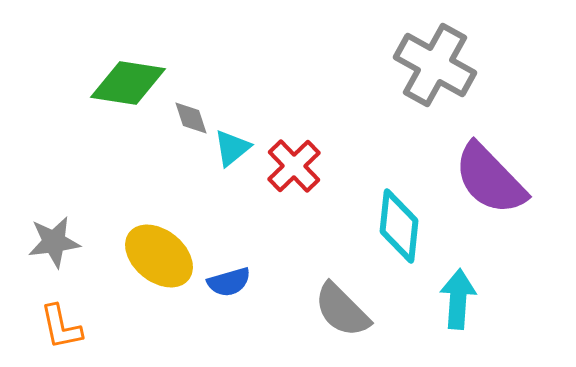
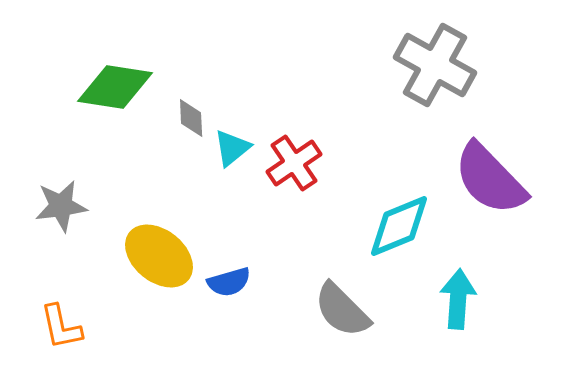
green diamond: moved 13 px left, 4 px down
gray diamond: rotated 15 degrees clockwise
red cross: moved 3 px up; rotated 10 degrees clockwise
cyan diamond: rotated 62 degrees clockwise
gray star: moved 7 px right, 36 px up
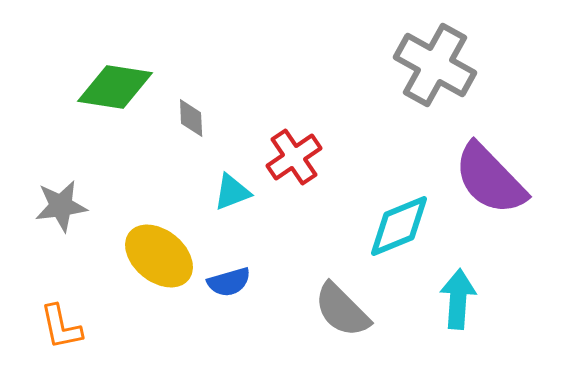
cyan triangle: moved 44 px down; rotated 18 degrees clockwise
red cross: moved 6 px up
